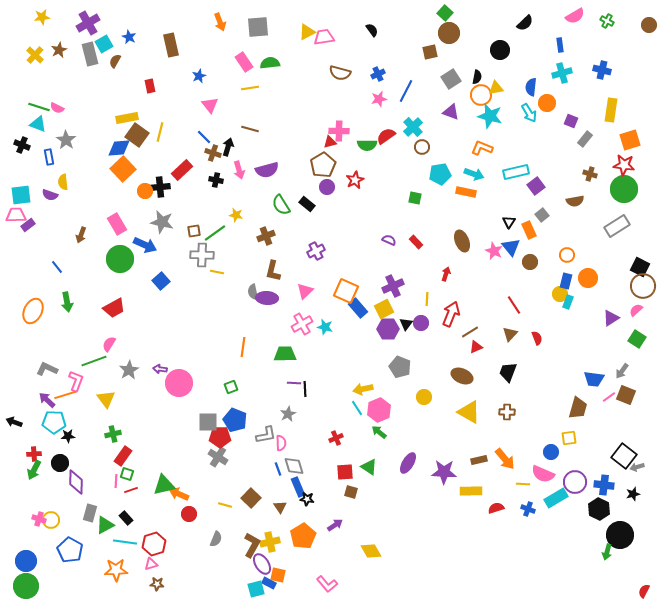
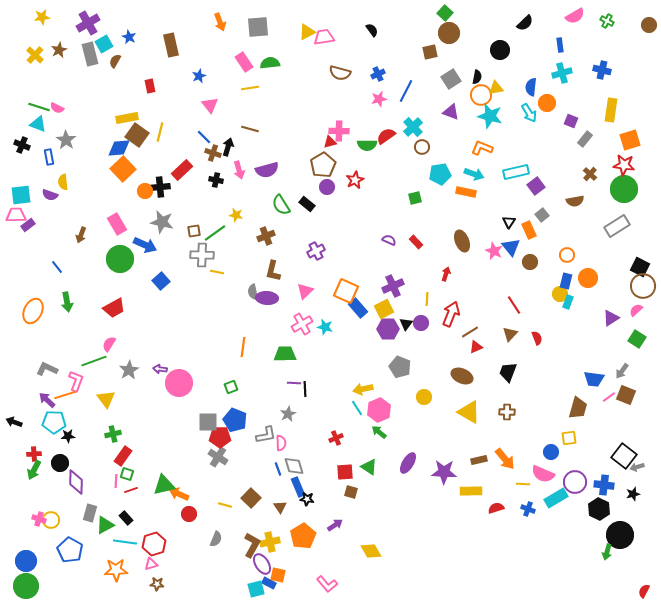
brown cross at (590, 174): rotated 24 degrees clockwise
green square at (415, 198): rotated 24 degrees counterclockwise
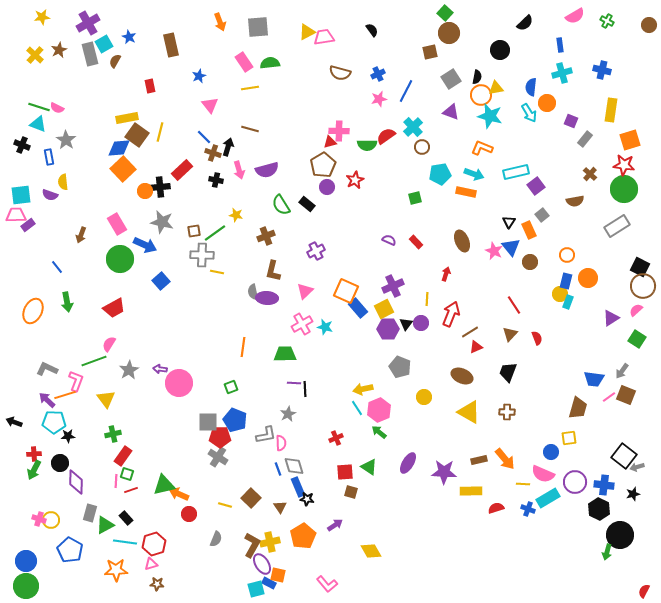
cyan rectangle at (556, 498): moved 8 px left
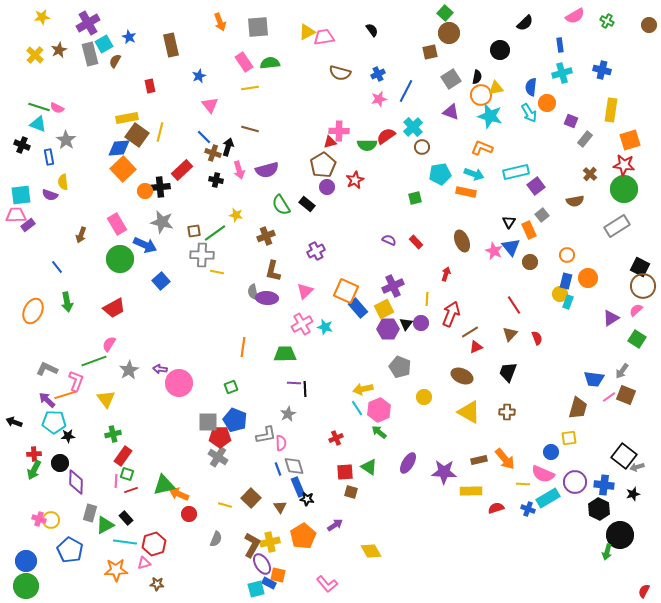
pink triangle at (151, 564): moved 7 px left, 1 px up
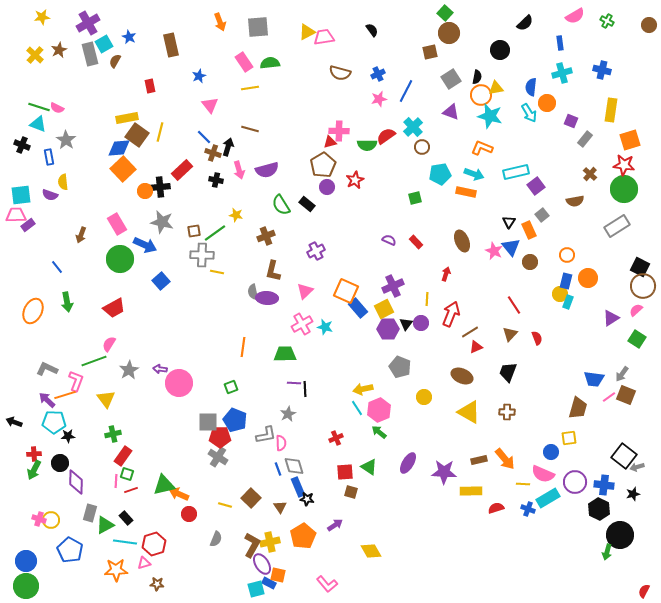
blue rectangle at (560, 45): moved 2 px up
gray arrow at (622, 371): moved 3 px down
